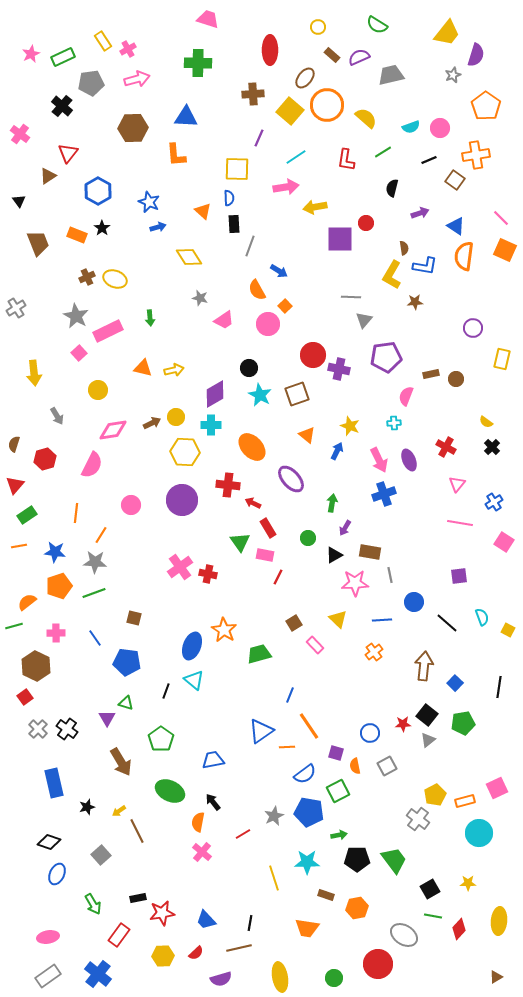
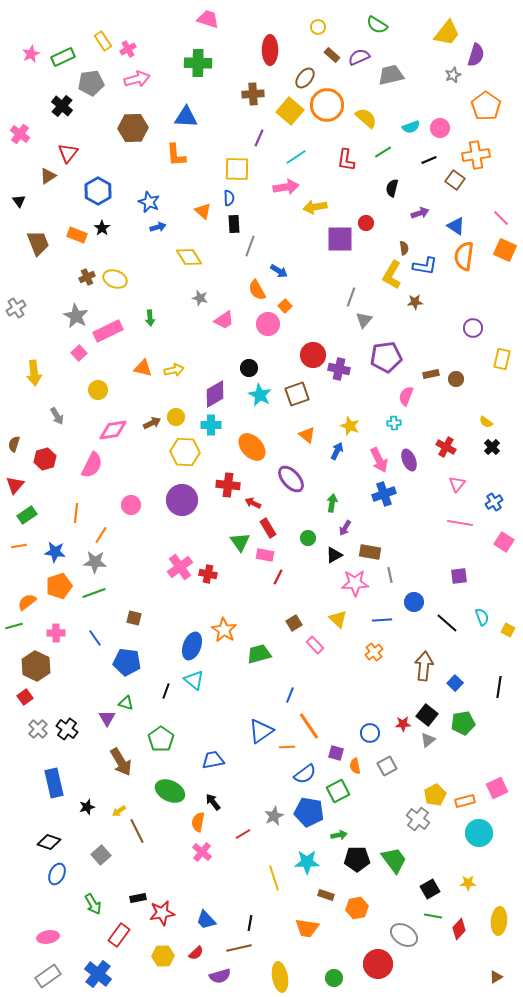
gray line at (351, 297): rotated 72 degrees counterclockwise
purple semicircle at (221, 979): moved 1 px left, 3 px up
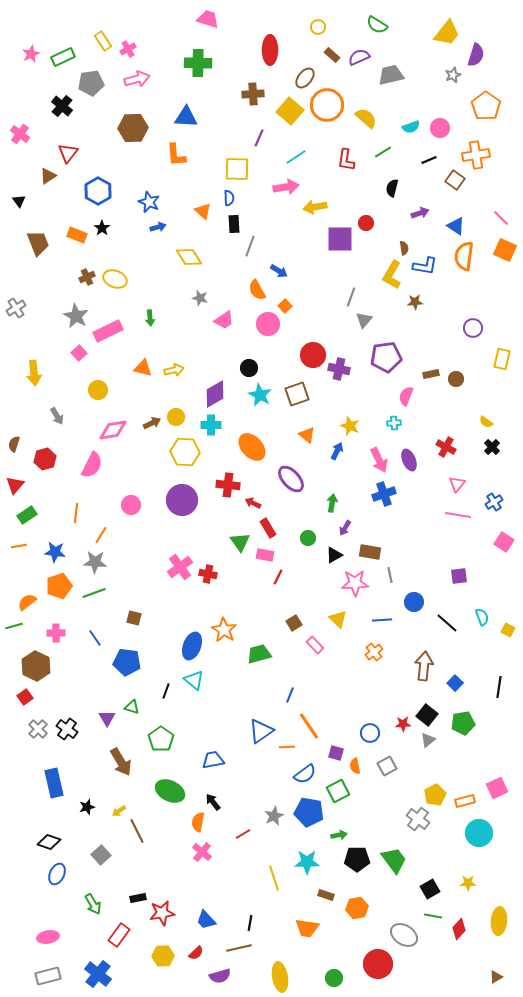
pink line at (460, 523): moved 2 px left, 8 px up
green triangle at (126, 703): moved 6 px right, 4 px down
gray rectangle at (48, 976): rotated 20 degrees clockwise
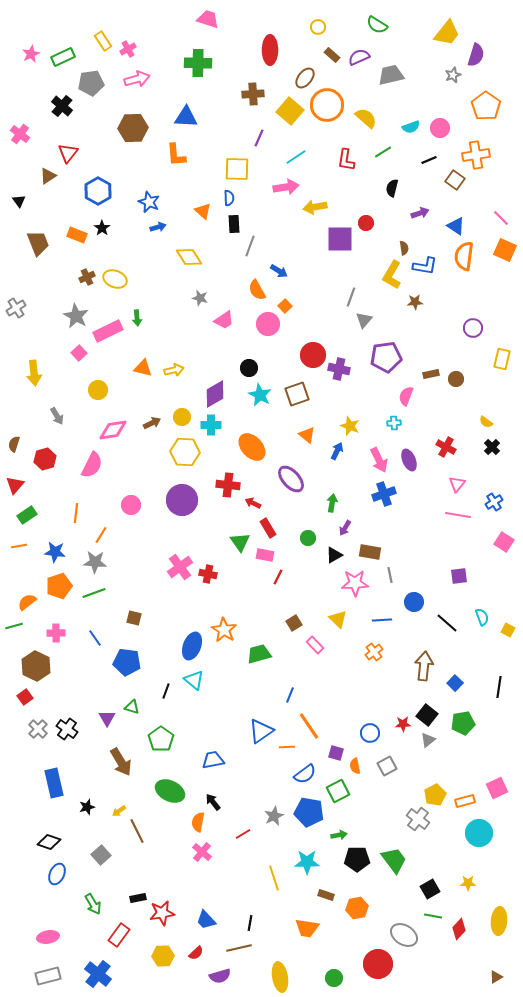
green arrow at (150, 318): moved 13 px left
yellow circle at (176, 417): moved 6 px right
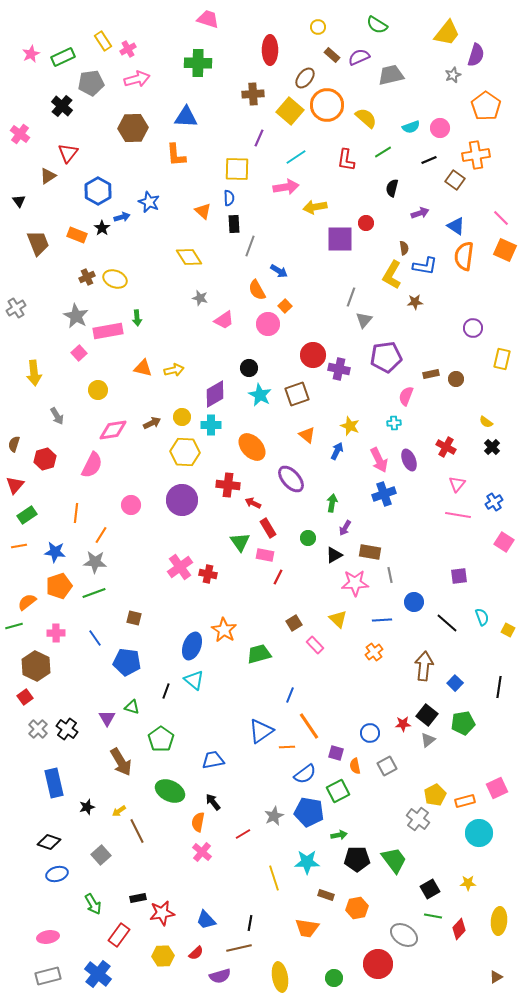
blue arrow at (158, 227): moved 36 px left, 10 px up
pink rectangle at (108, 331): rotated 16 degrees clockwise
blue ellipse at (57, 874): rotated 50 degrees clockwise
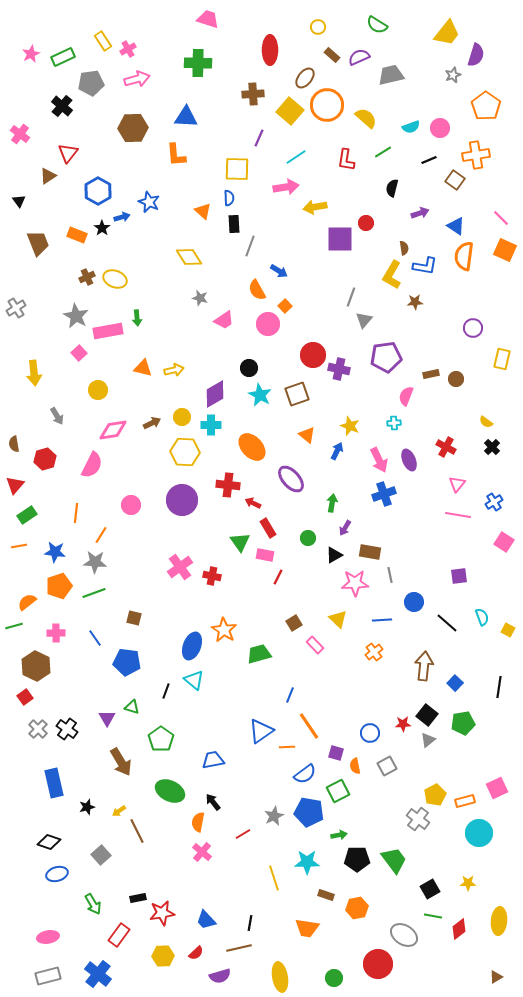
brown semicircle at (14, 444): rotated 28 degrees counterclockwise
red cross at (208, 574): moved 4 px right, 2 px down
red diamond at (459, 929): rotated 10 degrees clockwise
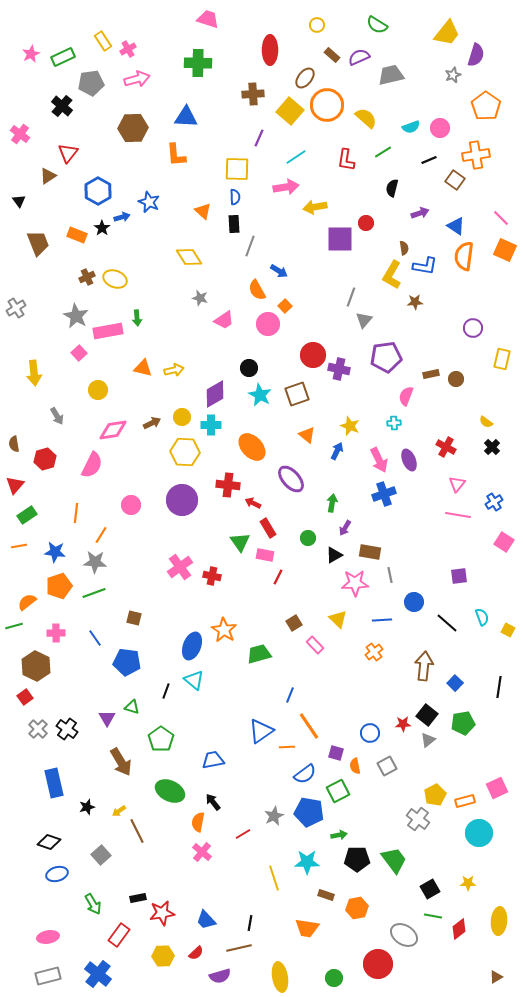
yellow circle at (318, 27): moved 1 px left, 2 px up
blue semicircle at (229, 198): moved 6 px right, 1 px up
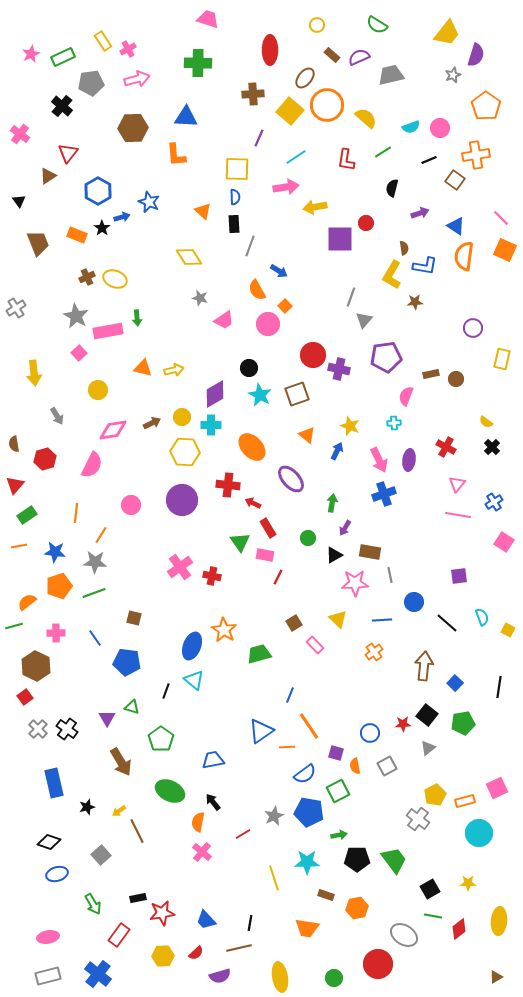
purple ellipse at (409, 460): rotated 30 degrees clockwise
gray triangle at (428, 740): moved 8 px down
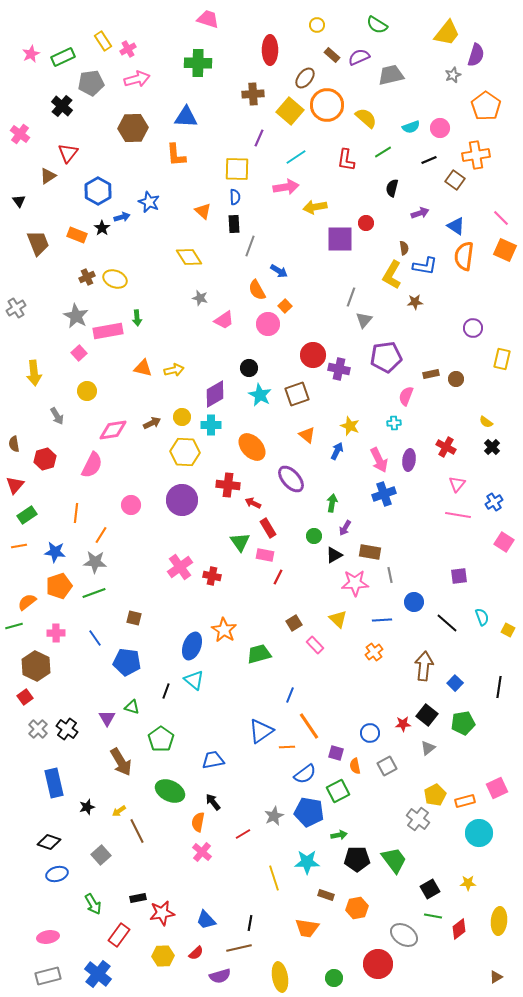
yellow circle at (98, 390): moved 11 px left, 1 px down
green circle at (308, 538): moved 6 px right, 2 px up
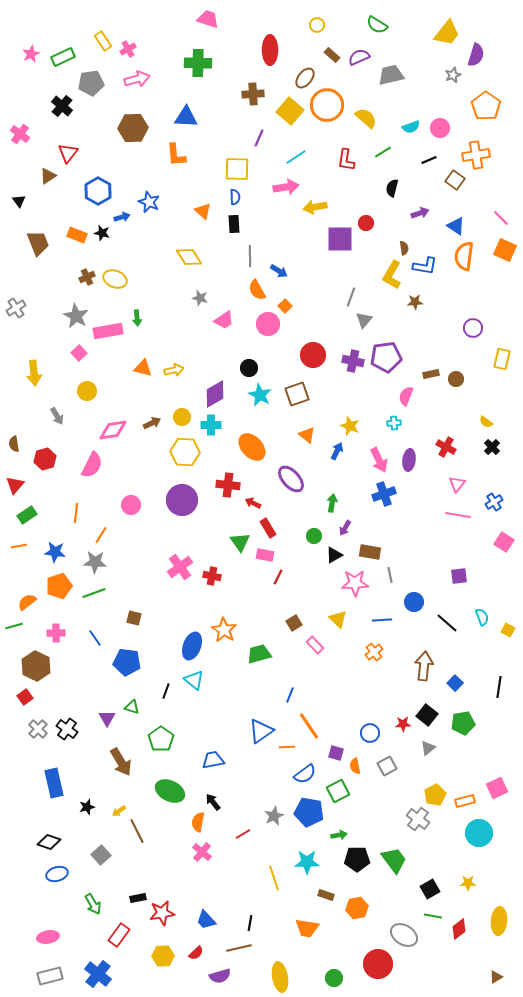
black star at (102, 228): moved 5 px down; rotated 21 degrees counterclockwise
gray line at (250, 246): moved 10 px down; rotated 20 degrees counterclockwise
purple cross at (339, 369): moved 14 px right, 8 px up
gray rectangle at (48, 976): moved 2 px right
